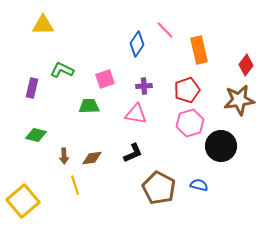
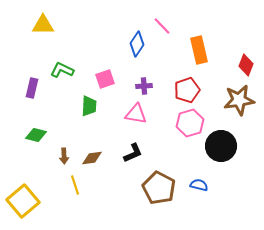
pink line: moved 3 px left, 4 px up
red diamond: rotated 15 degrees counterclockwise
green trapezoid: rotated 95 degrees clockwise
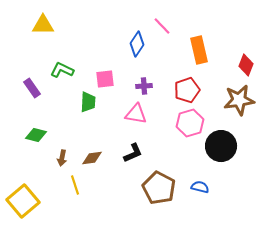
pink square: rotated 12 degrees clockwise
purple rectangle: rotated 48 degrees counterclockwise
green trapezoid: moved 1 px left, 4 px up
brown arrow: moved 2 px left, 2 px down; rotated 14 degrees clockwise
blue semicircle: moved 1 px right, 2 px down
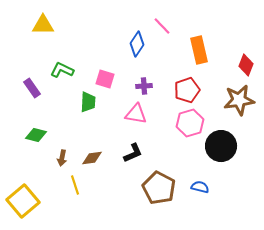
pink square: rotated 24 degrees clockwise
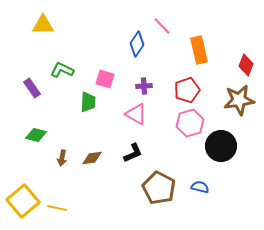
pink triangle: rotated 20 degrees clockwise
yellow line: moved 18 px left, 23 px down; rotated 60 degrees counterclockwise
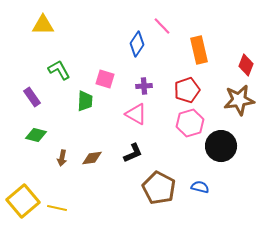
green L-shape: moved 3 px left; rotated 35 degrees clockwise
purple rectangle: moved 9 px down
green trapezoid: moved 3 px left, 1 px up
